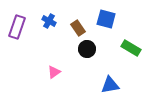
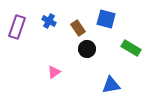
blue triangle: moved 1 px right
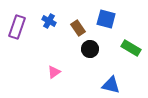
black circle: moved 3 px right
blue triangle: rotated 24 degrees clockwise
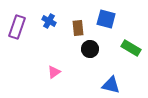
brown rectangle: rotated 28 degrees clockwise
